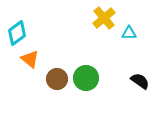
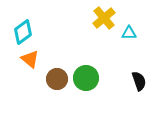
cyan diamond: moved 6 px right, 1 px up
black semicircle: moved 1 px left; rotated 36 degrees clockwise
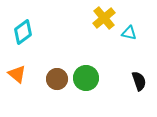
cyan triangle: rotated 14 degrees clockwise
orange triangle: moved 13 px left, 15 px down
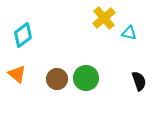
cyan diamond: moved 3 px down
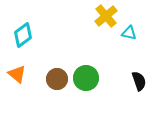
yellow cross: moved 2 px right, 2 px up
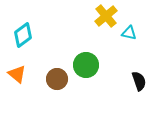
green circle: moved 13 px up
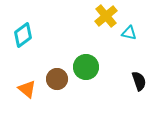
green circle: moved 2 px down
orange triangle: moved 10 px right, 15 px down
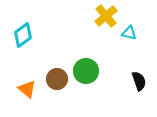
green circle: moved 4 px down
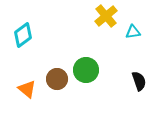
cyan triangle: moved 4 px right, 1 px up; rotated 21 degrees counterclockwise
green circle: moved 1 px up
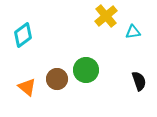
orange triangle: moved 2 px up
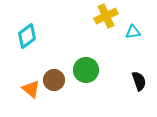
yellow cross: rotated 15 degrees clockwise
cyan diamond: moved 4 px right, 1 px down
brown circle: moved 3 px left, 1 px down
orange triangle: moved 4 px right, 2 px down
